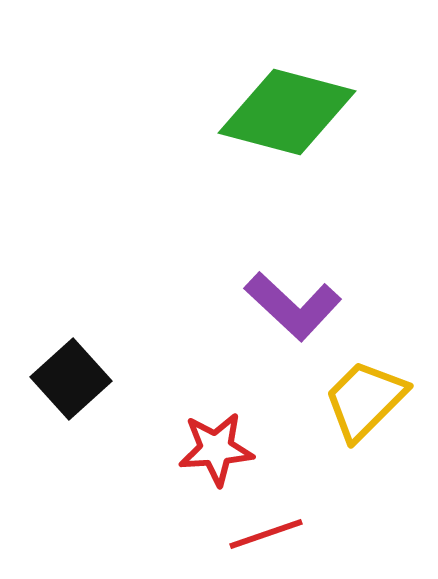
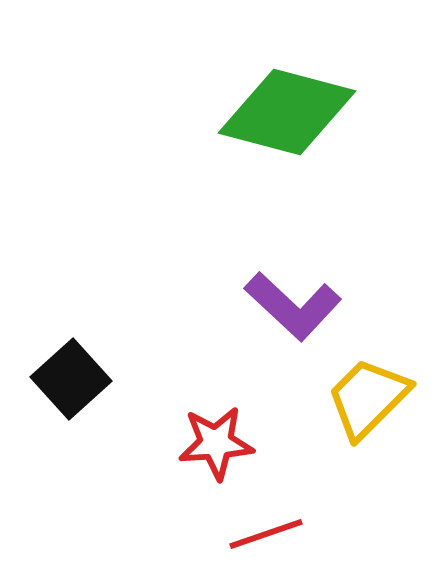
yellow trapezoid: moved 3 px right, 2 px up
red star: moved 6 px up
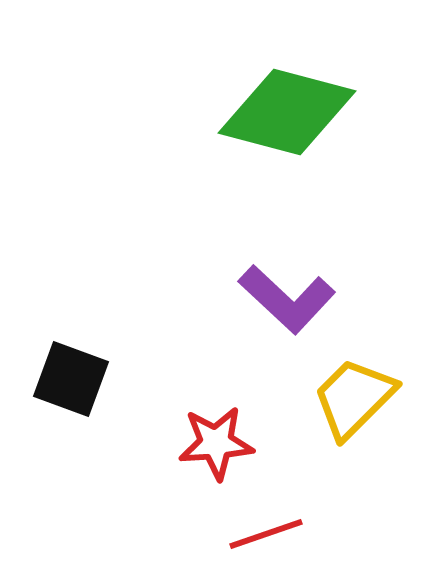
purple L-shape: moved 6 px left, 7 px up
black square: rotated 28 degrees counterclockwise
yellow trapezoid: moved 14 px left
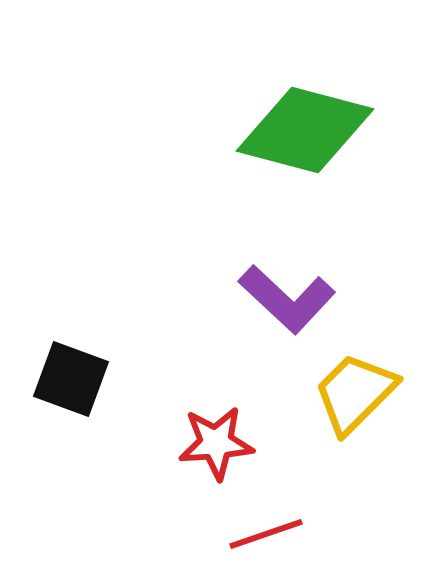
green diamond: moved 18 px right, 18 px down
yellow trapezoid: moved 1 px right, 5 px up
